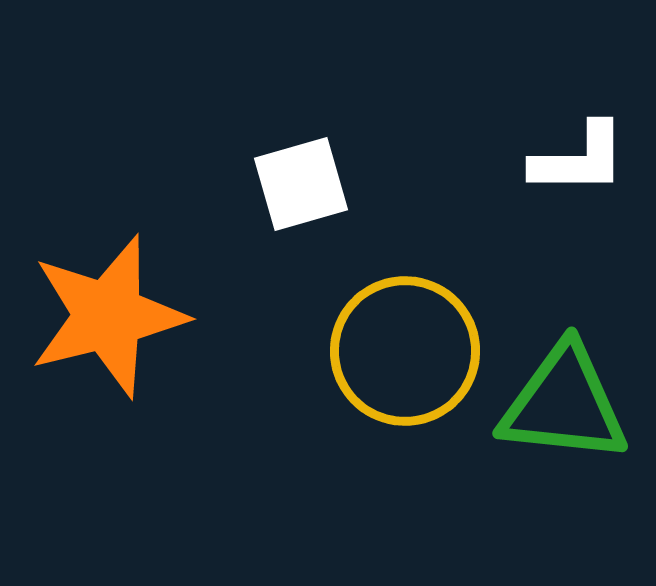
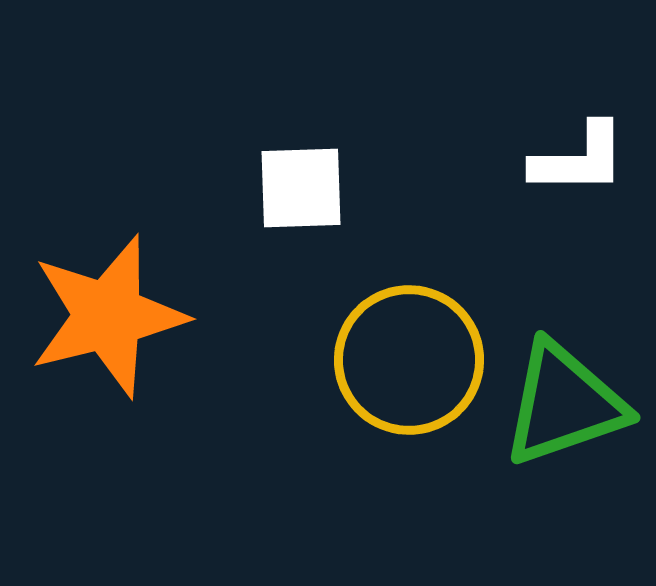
white square: moved 4 px down; rotated 14 degrees clockwise
yellow circle: moved 4 px right, 9 px down
green triangle: rotated 25 degrees counterclockwise
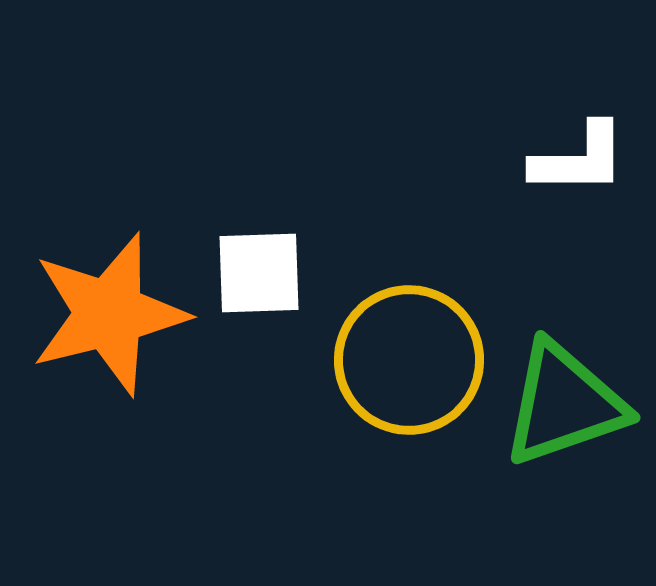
white square: moved 42 px left, 85 px down
orange star: moved 1 px right, 2 px up
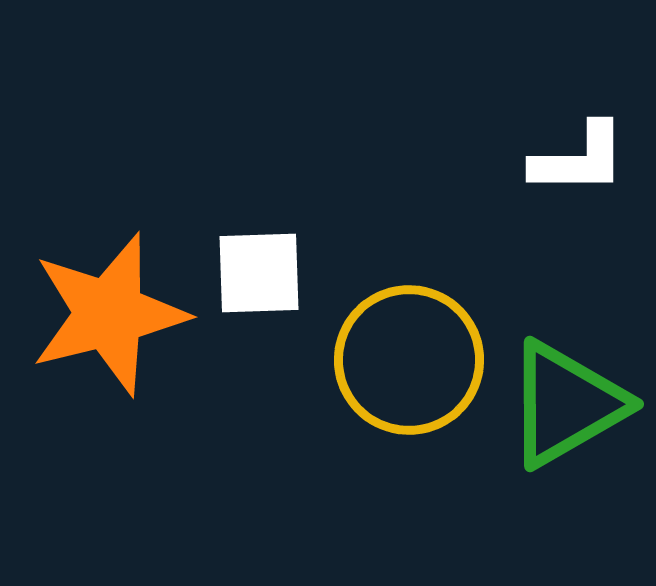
green triangle: moved 2 px right; rotated 11 degrees counterclockwise
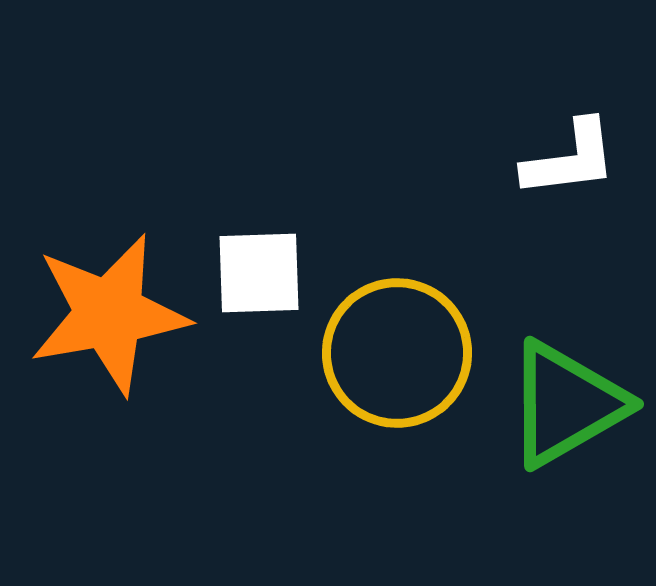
white L-shape: moved 9 px left; rotated 7 degrees counterclockwise
orange star: rotated 4 degrees clockwise
yellow circle: moved 12 px left, 7 px up
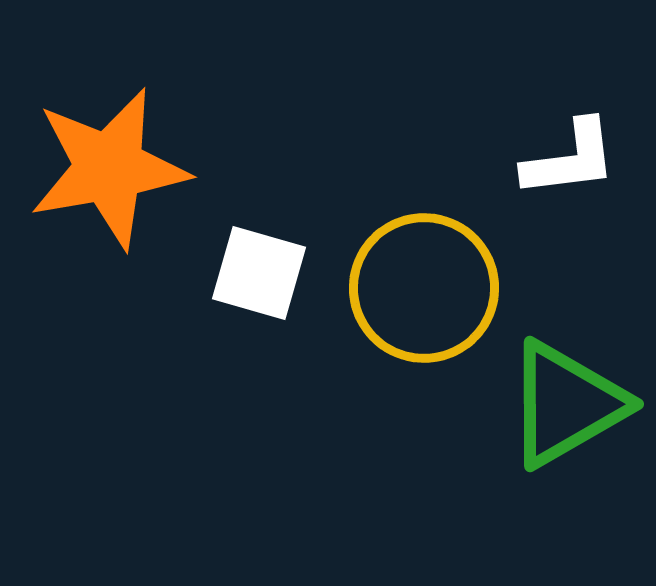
white square: rotated 18 degrees clockwise
orange star: moved 146 px up
yellow circle: moved 27 px right, 65 px up
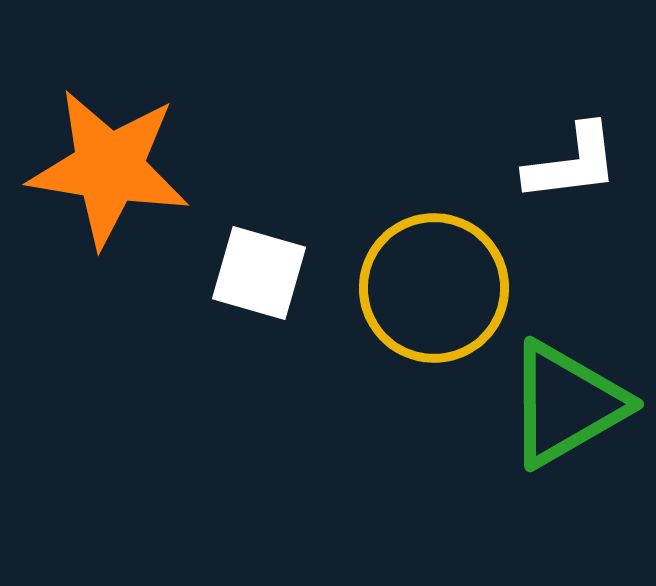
white L-shape: moved 2 px right, 4 px down
orange star: rotated 19 degrees clockwise
yellow circle: moved 10 px right
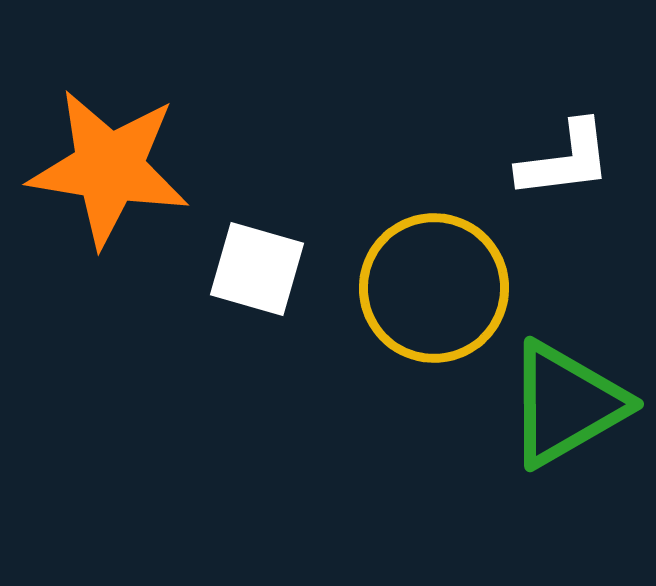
white L-shape: moved 7 px left, 3 px up
white square: moved 2 px left, 4 px up
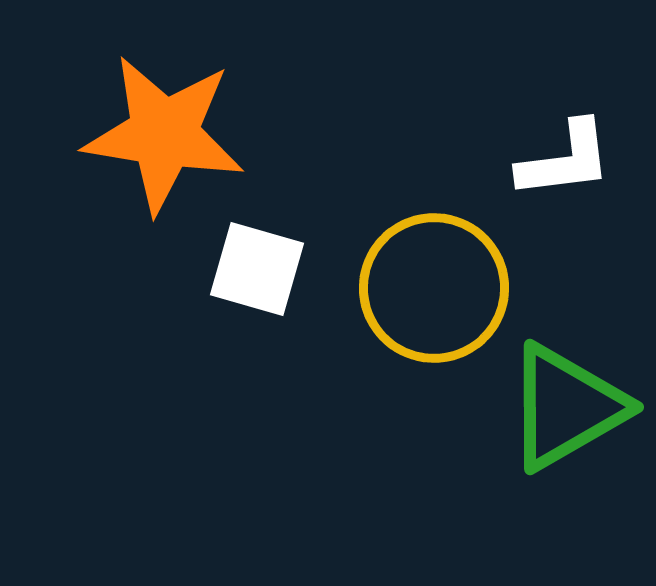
orange star: moved 55 px right, 34 px up
green triangle: moved 3 px down
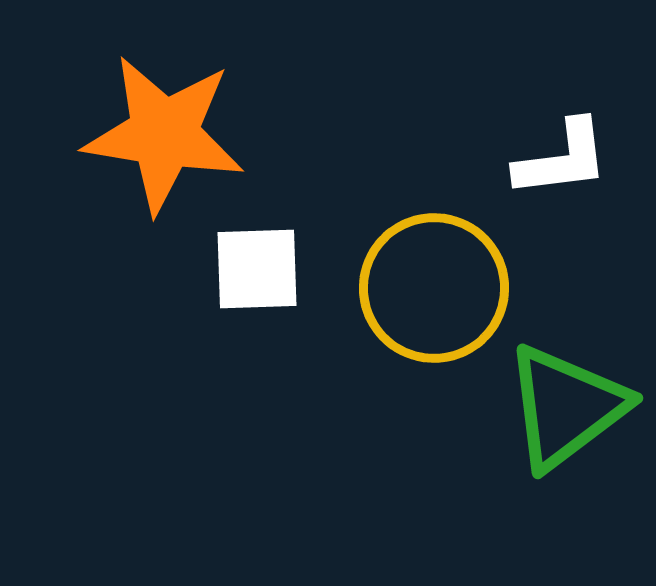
white L-shape: moved 3 px left, 1 px up
white square: rotated 18 degrees counterclockwise
green triangle: rotated 7 degrees counterclockwise
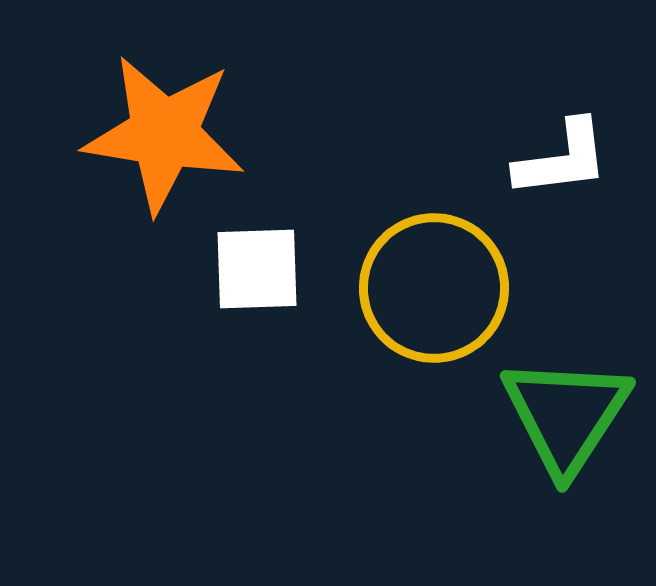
green triangle: moved 8 px down; rotated 20 degrees counterclockwise
